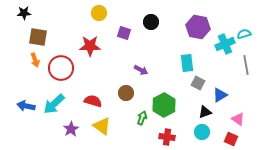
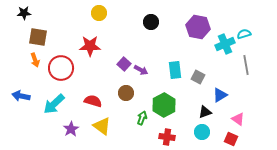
purple square: moved 31 px down; rotated 24 degrees clockwise
cyan rectangle: moved 12 px left, 7 px down
gray square: moved 6 px up
blue arrow: moved 5 px left, 10 px up
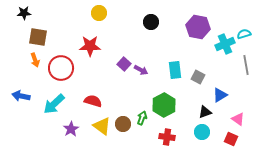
brown circle: moved 3 px left, 31 px down
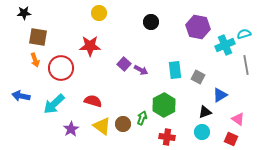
cyan cross: moved 1 px down
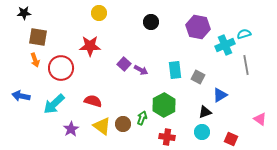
pink triangle: moved 22 px right
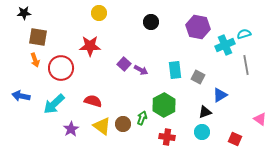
red square: moved 4 px right
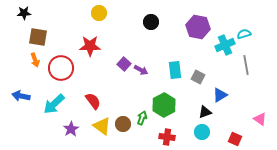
red semicircle: rotated 36 degrees clockwise
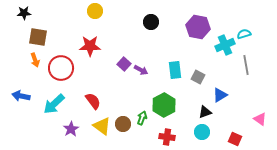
yellow circle: moved 4 px left, 2 px up
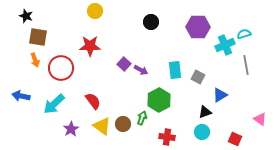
black star: moved 2 px right, 3 px down; rotated 24 degrees clockwise
purple hexagon: rotated 10 degrees counterclockwise
green hexagon: moved 5 px left, 5 px up
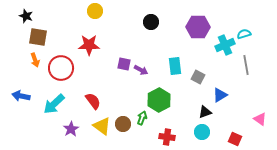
red star: moved 1 px left, 1 px up
purple square: rotated 32 degrees counterclockwise
cyan rectangle: moved 4 px up
